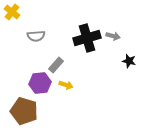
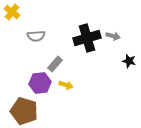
gray rectangle: moved 1 px left, 1 px up
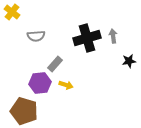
gray arrow: rotated 112 degrees counterclockwise
black star: rotated 24 degrees counterclockwise
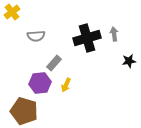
yellow cross: rotated 14 degrees clockwise
gray arrow: moved 1 px right, 2 px up
gray rectangle: moved 1 px left, 1 px up
yellow arrow: rotated 96 degrees clockwise
